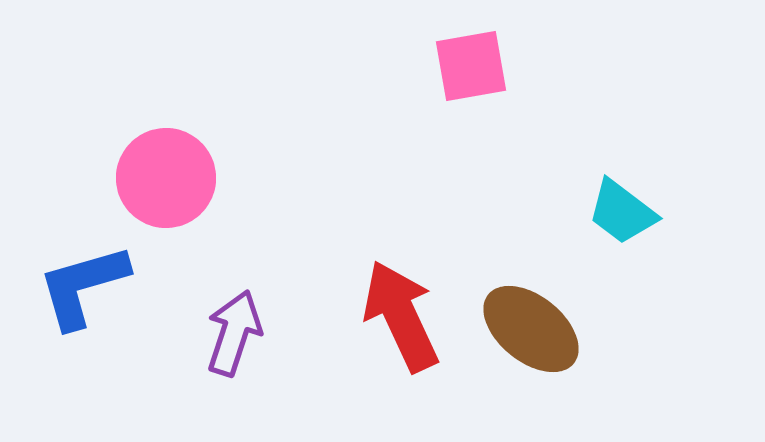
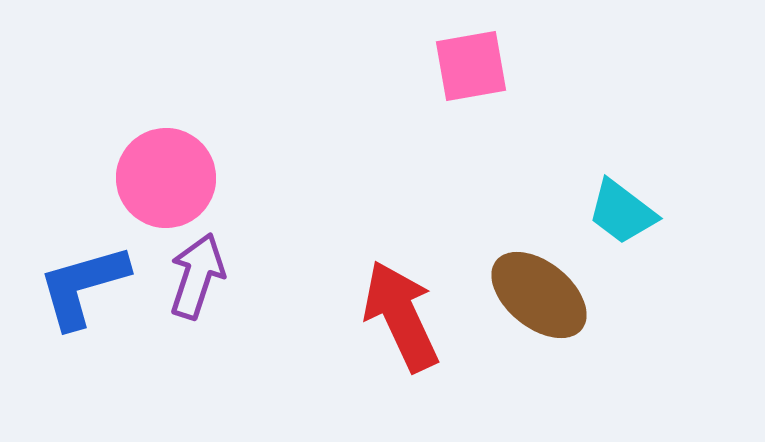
brown ellipse: moved 8 px right, 34 px up
purple arrow: moved 37 px left, 57 px up
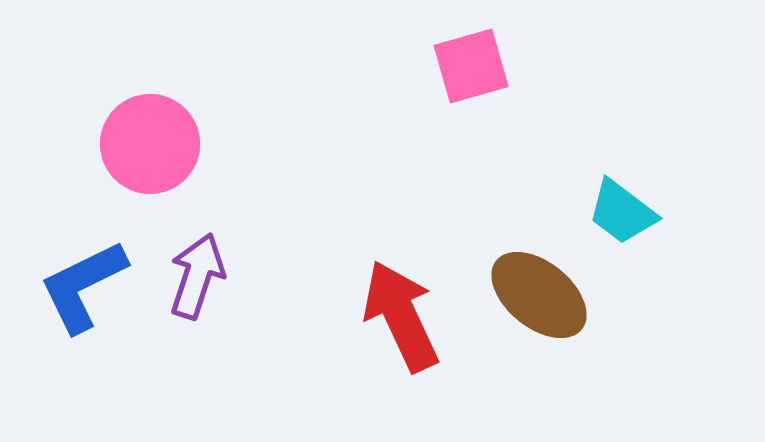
pink square: rotated 6 degrees counterclockwise
pink circle: moved 16 px left, 34 px up
blue L-shape: rotated 10 degrees counterclockwise
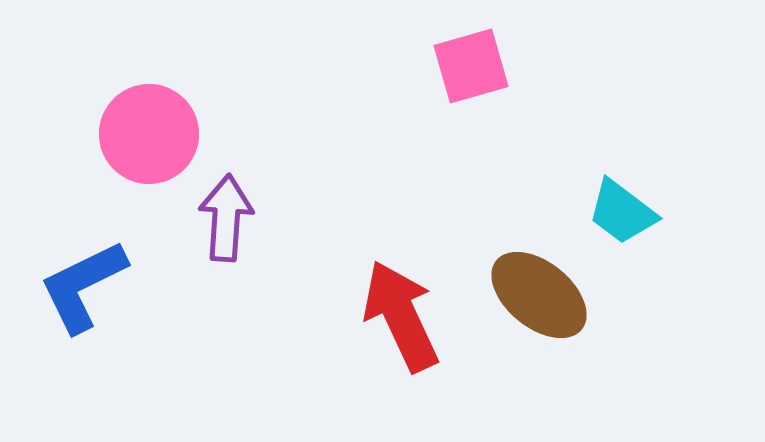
pink circle: moved 1 px left, 10 px up
purple arrow: moved 29 px right, 58 px up; rotated 14 degrees counterclockwise
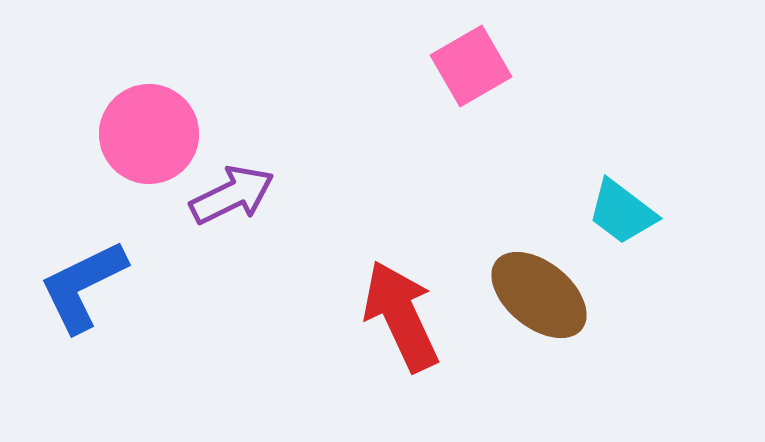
pink square: rotated 14 degrees counterclockwise
purple arrow: moved 6 px right, 23 px up; rotated 60 degrees clockwise
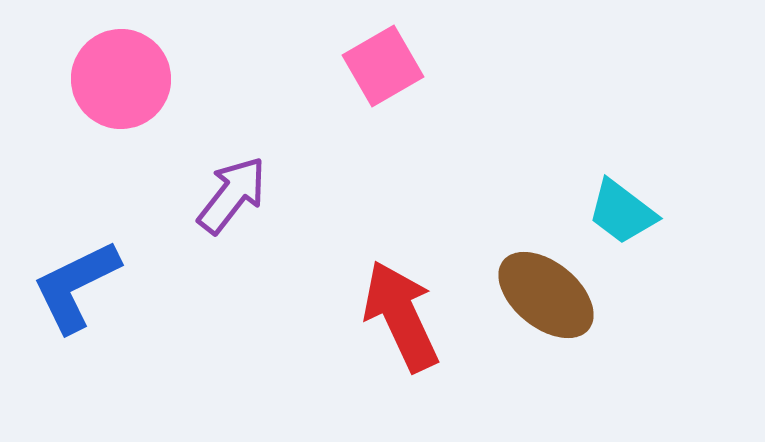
pink square: moved 88 px left
pink circle: moved 28 px left, 55 px up
purple arrow: rotated 26 degrees counterclockwise
blue L-shape: moved 7 px left
brown ellipse: moved 7 px right
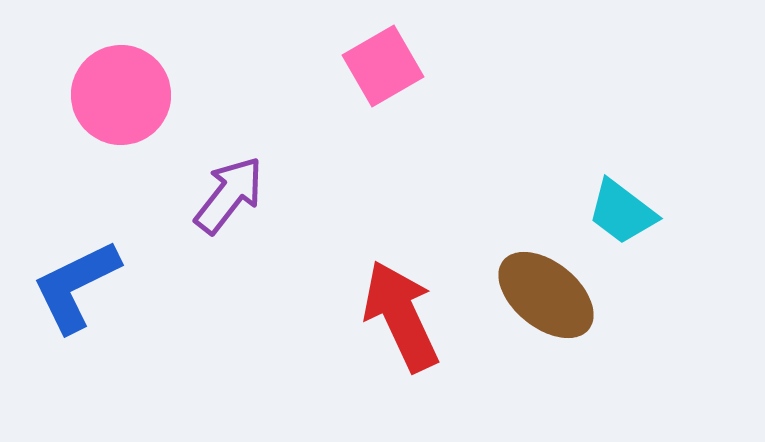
pink circle: moved 16 px down
purple arrow: moved 3 px left
